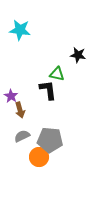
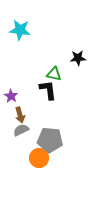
black star: moved 3 px down; rotated 14 degrees counterclockwise
green triangle: moved 3 px left
brown arrow: moved 5 px down
gray semicircle: moved 1 px left, 6 px up
orange circle: moved 1 px down
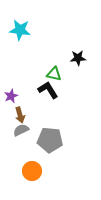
black L-shape: rotated 25 degrees counterclockwise
purple star: rotated 16 degrees clockwise
orange circle: moved 7 px left, 13 px down
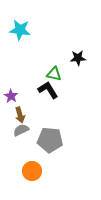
purple star: rotated 16 degrees counterclockwise
